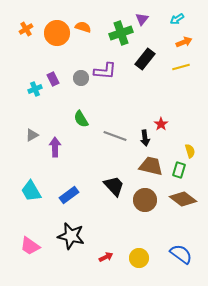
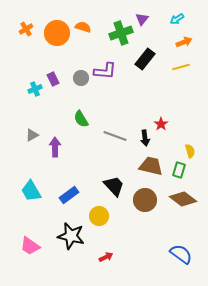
yellow circle: moved 40 px left, 42 px up
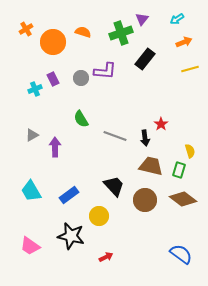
orange semicircle: moved 5 px down
orange circle: moved 4 px left, 9 px down
yellow line: moved 9 px right, 2 px down
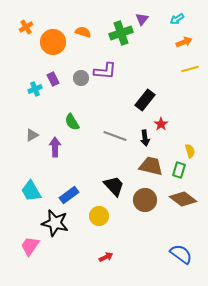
orange cross: moved 2 px up
black rectangle: moved 41 px down
green semicircle: moved 9 px left, 3 px down
black star: moved 16 px left, 13 px up
pink trapezoid: rotated 90 degrees clockwise
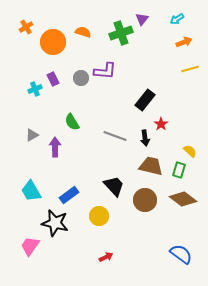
yellow semicircle: rotated 32 degrees counterclockwise
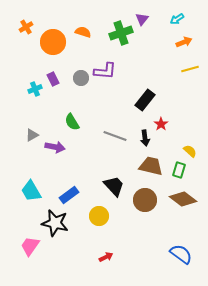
purple arrow: rotated 102 degrees clockwise
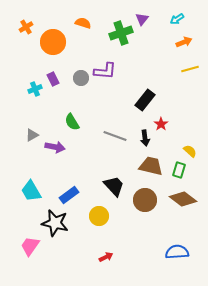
orange semicircle: moved 9 px up
blue semicircle: moved 4 px left, 2 px up; rotated 40 degrees counterclockwise
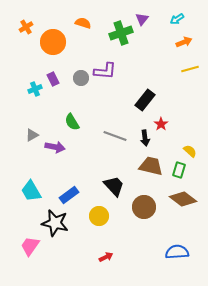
brown circle: moved 1 px left, 7 px down
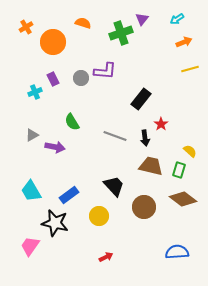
cyan cross: moved 3 px down
black rectangle: moved 4 px left, 1 px up
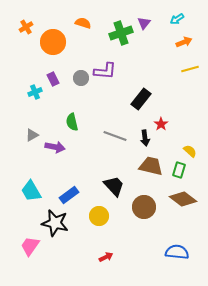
purple triangle: moved 2 px right, 4 px down
green semicircle: rotated 18 degrees clockwise
blue semicircle: rotated 10 degrees clockwise
